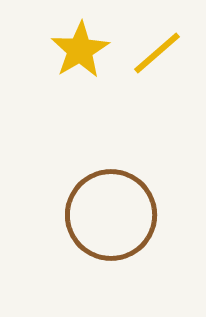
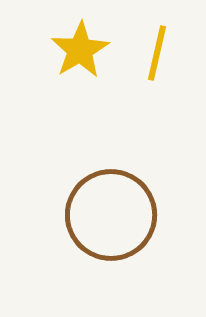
yellow line: rotated 36 degrees counterclockwise
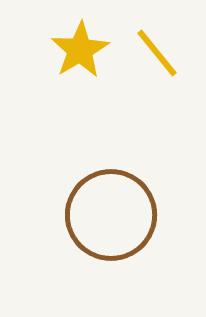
yellow line: rotated 52 degrees counterclockwise
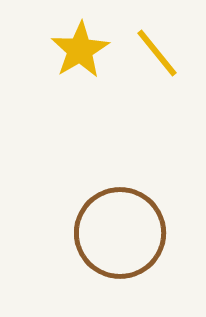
brown circle: moved 9 px right, 18 px down
